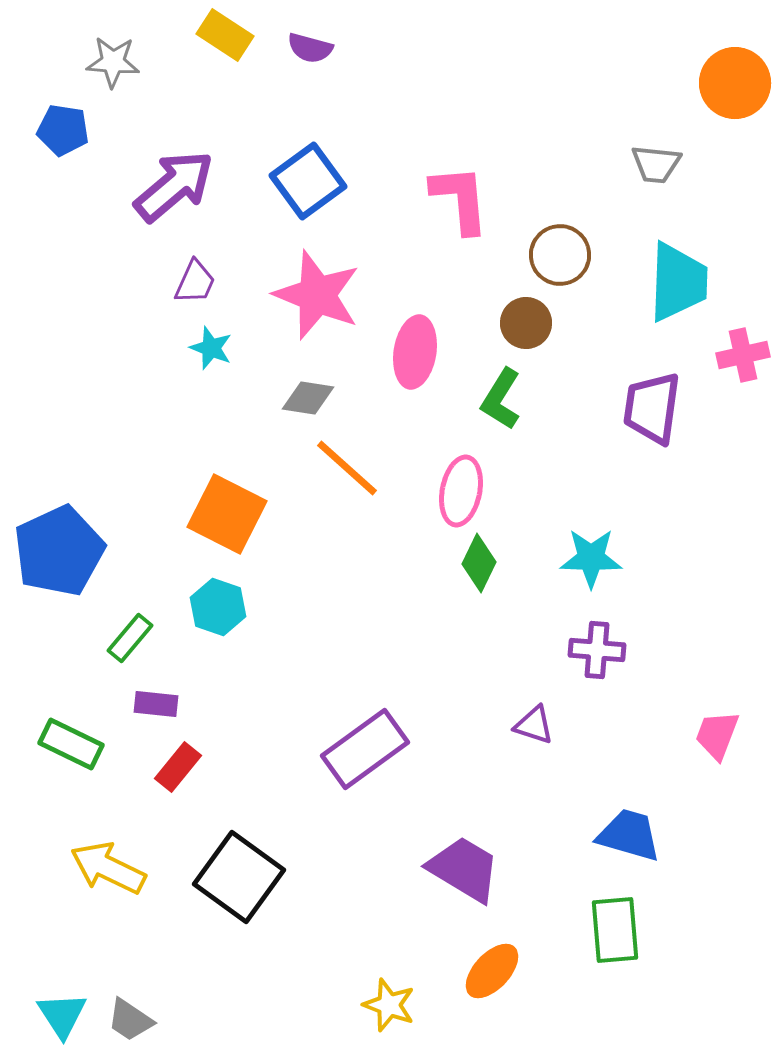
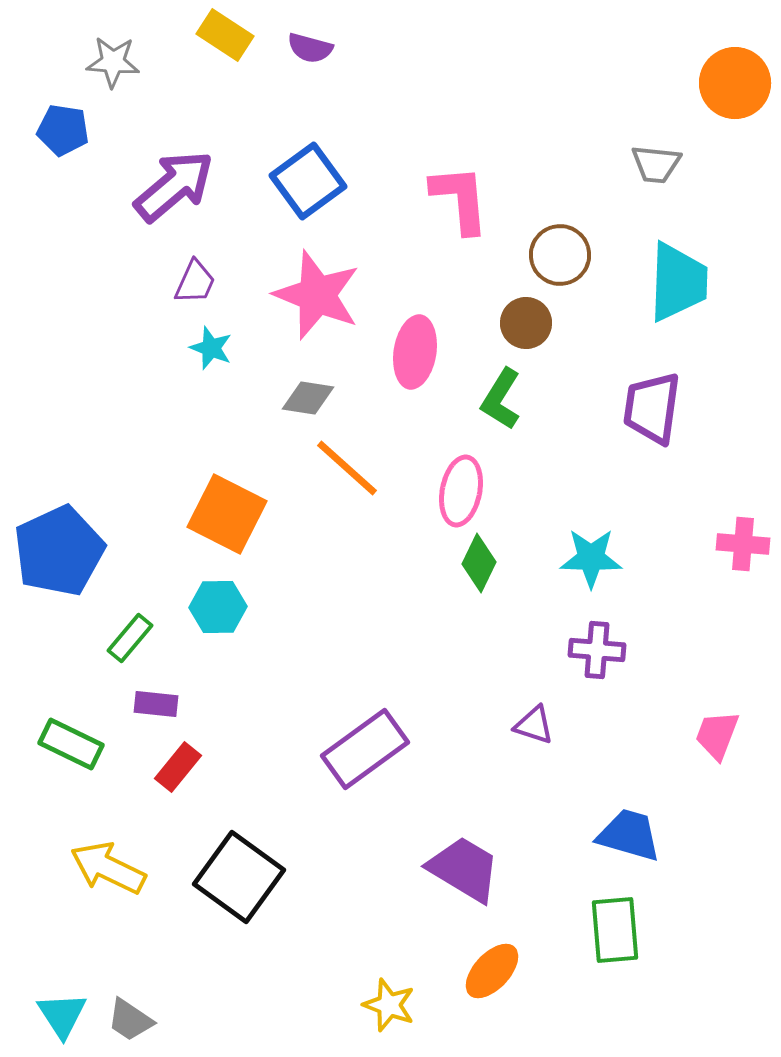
pink cross at (743, 355): moved 189 px down; rotated 18 degrees clockwise
cyan hexagon at (218, 607): rotated 20 degrees counterclockwise
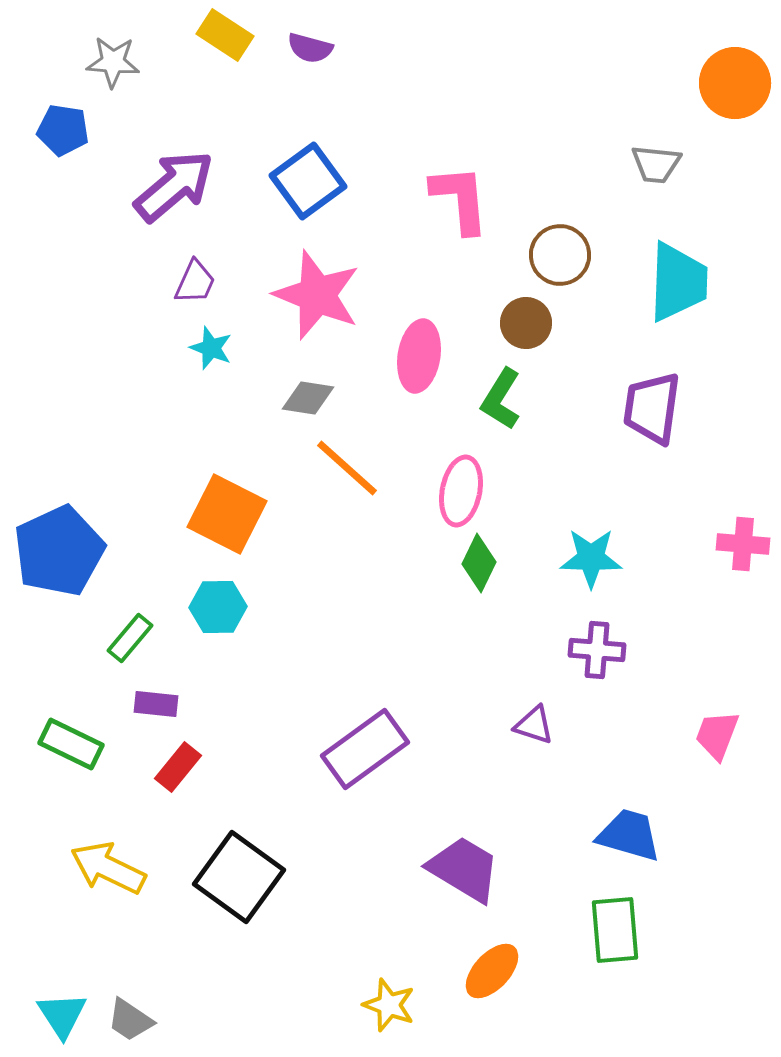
pink ellipse at (415, 352): moved 4 px right, 4 px down
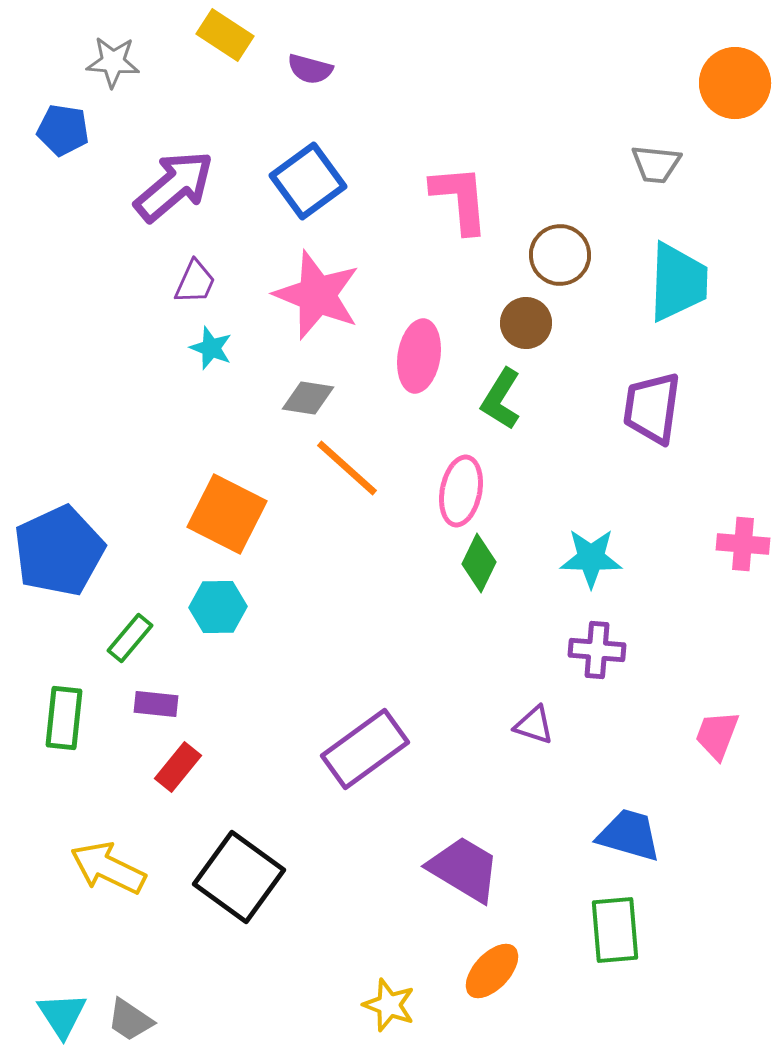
purple semicircle at (310, 48): moved 21 px down
green rectangle at (71, 744): moved 7 px left, 26 px up; rotated 70 degrees clockwise
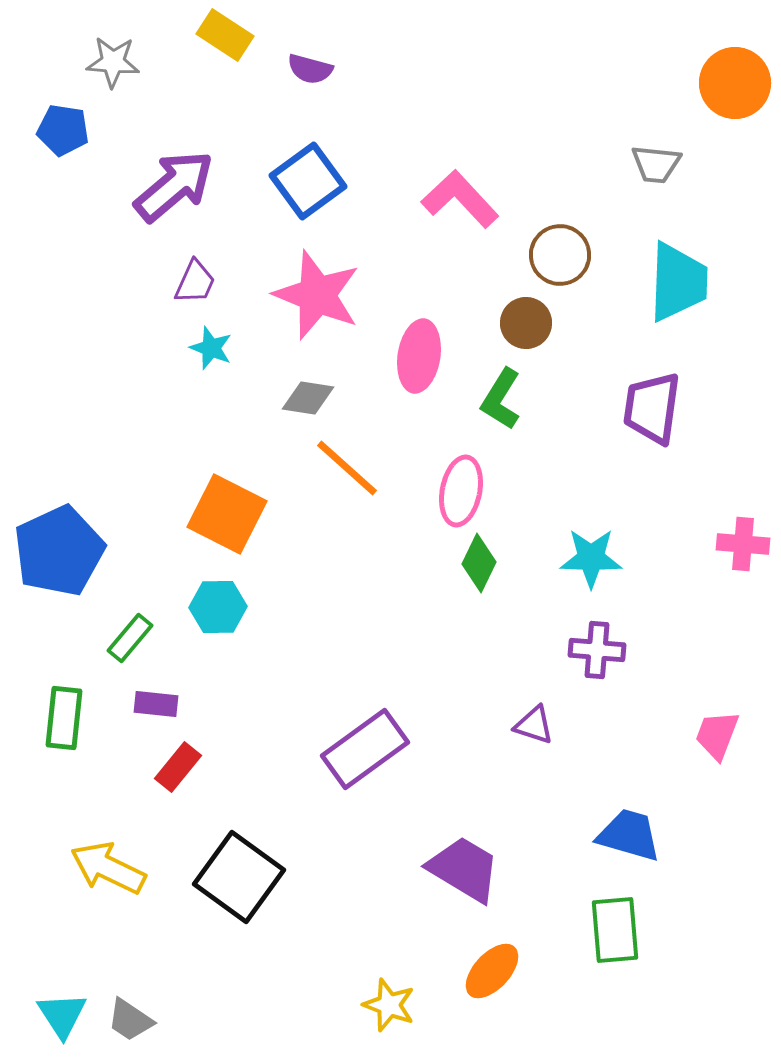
pink L-shape at (460, 199): rotated 38 degrees counterclockwise
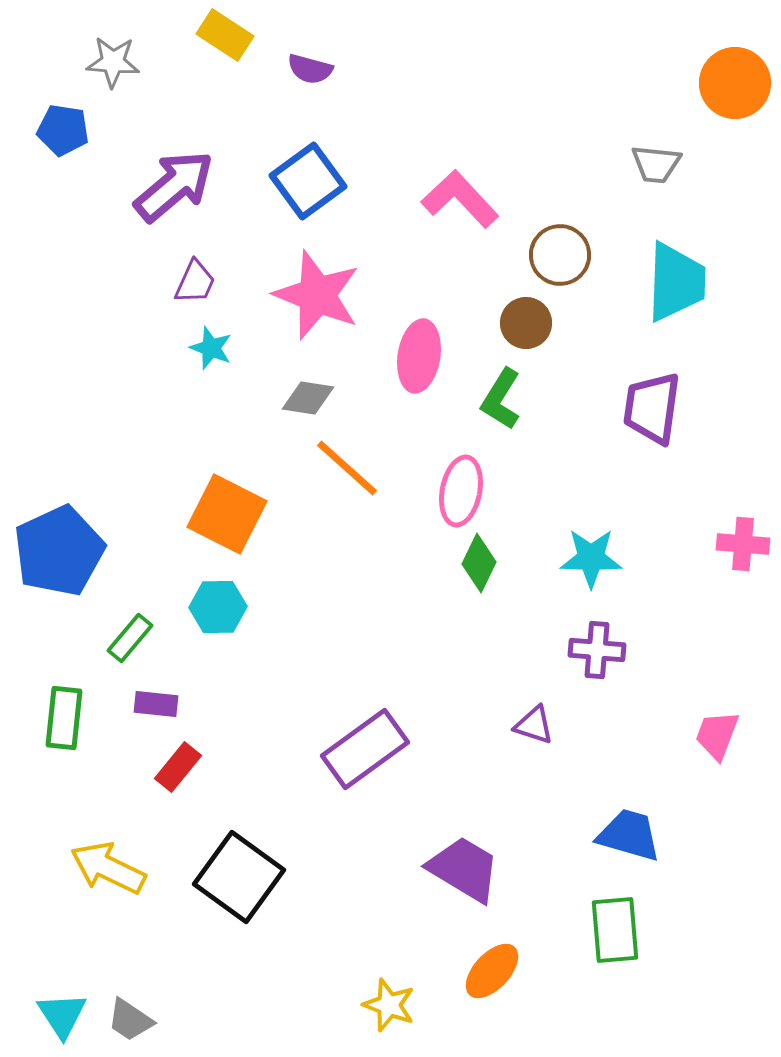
cyan trapezoid at (678, 282): moved 2 px left
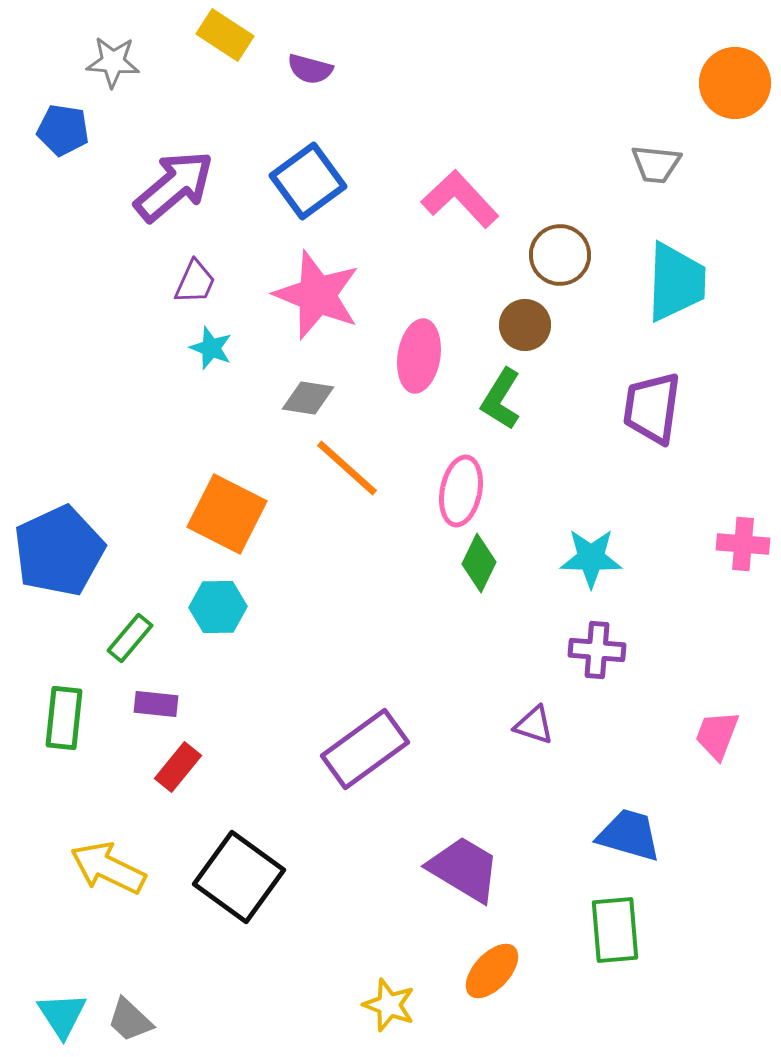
brown circle at (526, 323): moved 1 px left, 2 px down
gray trapezoid at (130, 1020): rotated 9 degrees clockwise
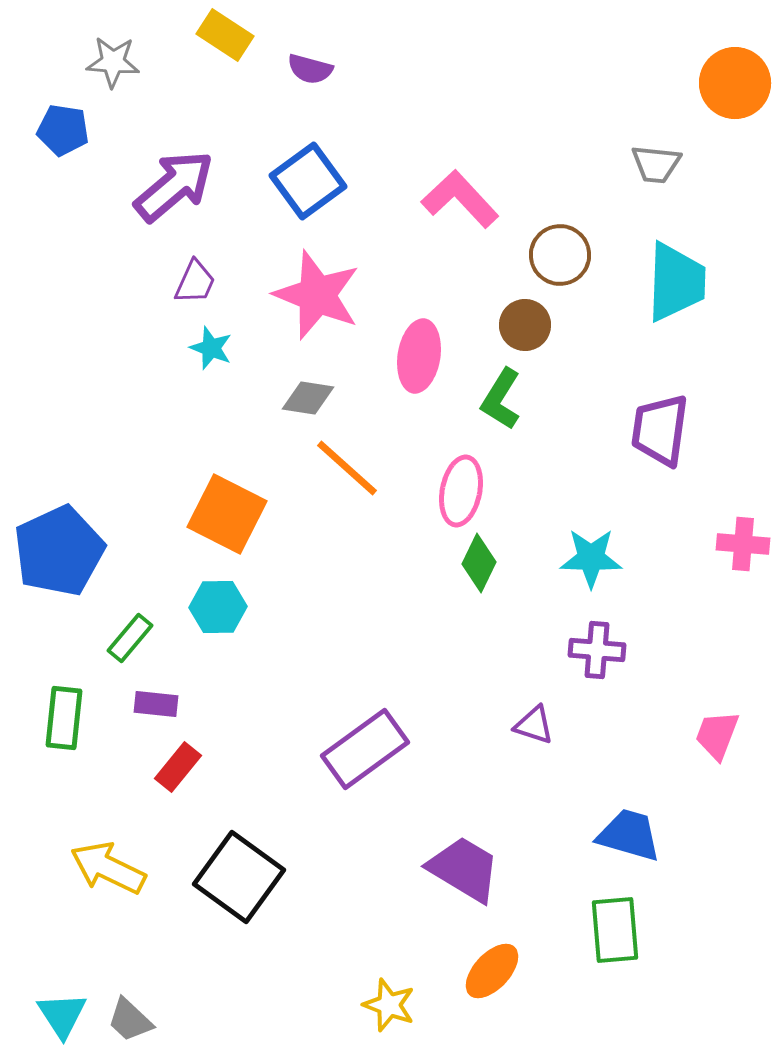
purple trapezoid at (652, 408): moved 8 px right, 22 px down
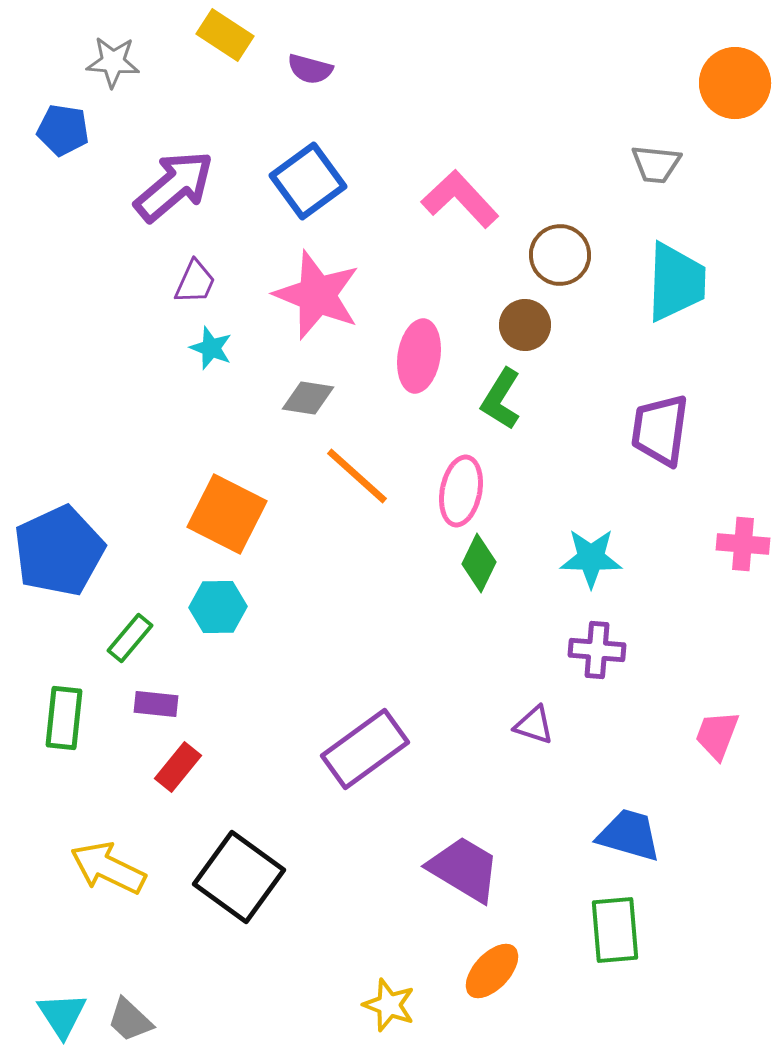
orange line at (347, 468): moved 10 px right, 8 px down
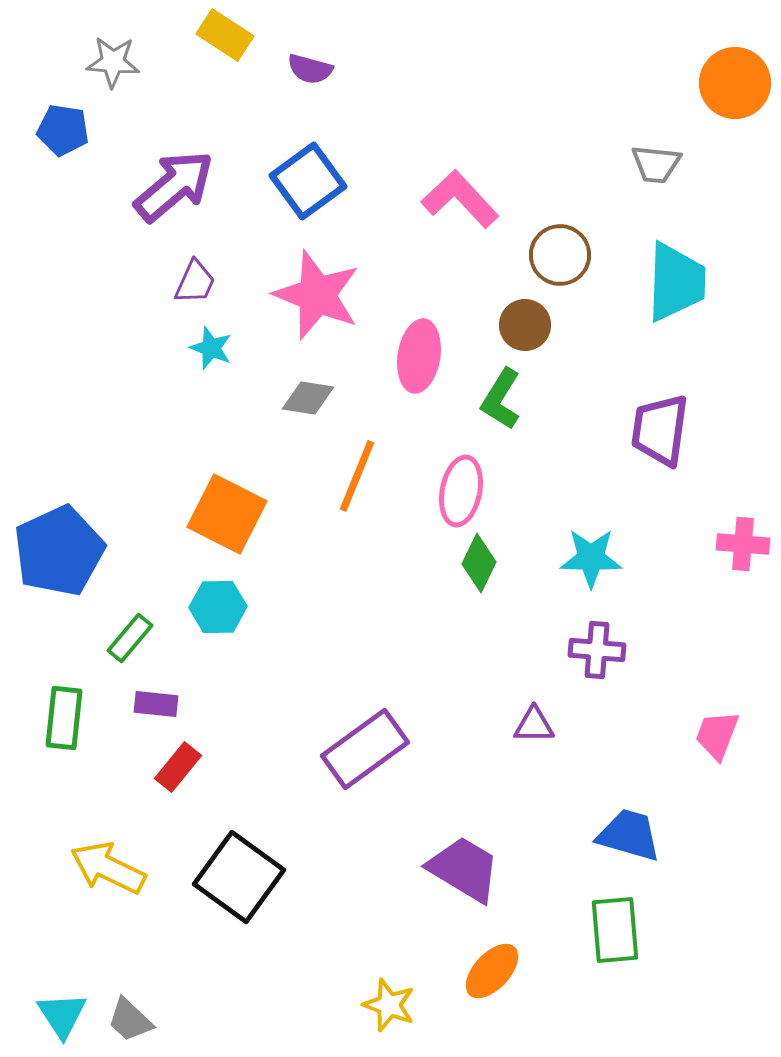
orange line at (357, 476): rotated 70 degrees clockwise
purple triangle at (534, 725): rotated 18 degrees counterclockwise
